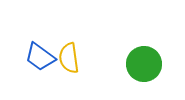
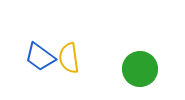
green circle: moved 4 px left, 5 px down
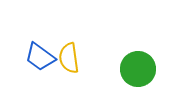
green circle: moved 2 px left
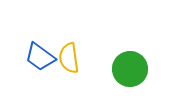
green circle: moved 8 px left
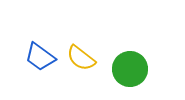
yellow semicircle: moved 12 px right; rotated 44 degrees counterclockwise
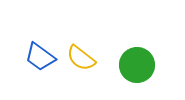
green circle: moved 7 px right, 4 px up
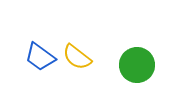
yellow semicircle: moved 4 px left, 1 px up
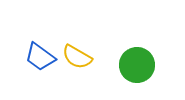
yellow semicircle: rotated 8 degrees counterclockwise
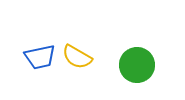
blue trapezoid: rotated 48 degrees counterclockwise
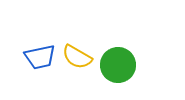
green circle: moved 19 px left
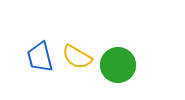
blue trapezoid: rotated 88 degrees clockwise
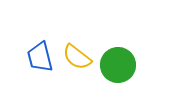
yellow semicircle: rotated 8 degrees clockwise
